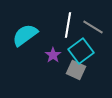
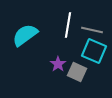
gray line: moved 1 px left, 3 px down; rotated 20 degrees counterclockwise
cyan square: moved 13 px right; rotated 30 degrees counterclockwise
purple star: moved 5 px right, 9 px down
gray square: moved 1 px right, 2 px down
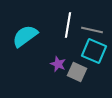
cyan semicircle: moved 1 px down
purple star: rotated 14 degrees counterclockwise
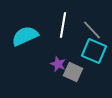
white line: moved 5 px left
gray line: rotated 35 degrees clockwise
cyan semicircle: rotated 12 degrees clockwise
gray square: moved 4 px left
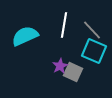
white line: moved 1 px right
purple star: moved 2 px right, 2 px down; rotated 21 degrees clockwise
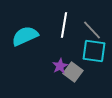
cyan square: rotated 15 degrees counterclockwise
gray square: rotated 12 degrees clockwise
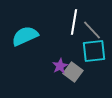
white line: moved 10 px right, 3 px up
cyan square: rotated 15 degrees counterclockwise
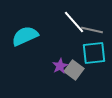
white line: rotated 50 degrees counterclockwise
gray line: rotated 35 degrees counterclockwise
cyan square: moved 2 px down
gray square: moved 1 px right, 2 px up
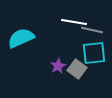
white line: rotated 40 degrees counterclockwise
cyan semicircle: moved 4 px left, 2 px down
purple star: moved 2 px left
gray square: moved 3 px right, 1 px up
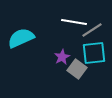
gray line: rotated 45 degrees counterclockwise
purple star: moved 4 px right, 9 px up
